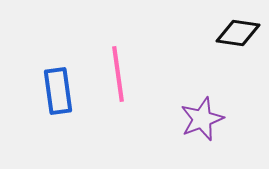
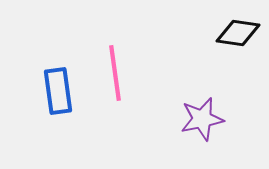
pink line: moved 3 px left, 1 px up
purple star: rotated 9 degrees clockwise
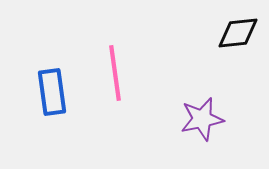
black diamond: rotated 15 degrees counterclockwise
blue rectangle: moved 6 px left, 1 px down
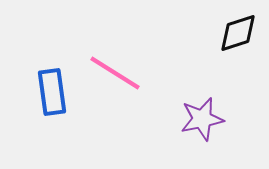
black diamond: rotated 12 degrees counterclockwise
pink line: rotated 50 degrees counterclockwise
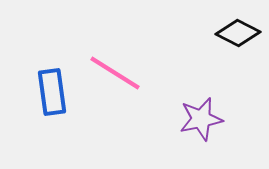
black diamond: rotated 45 degrees clockwise
purple star: moved 1 px left
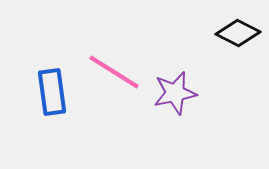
pink line: moved 1 px left, 1 px up
purple star: moved 26 px left, 26 px up
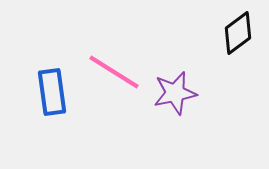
black diamond: rotated 63 degrees counterclockwise
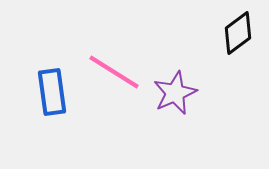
purple star: rotated 12 degrees counterclockwise
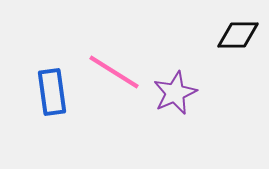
black diamond: moved 2 px down; rotated 36 degrees clockwise
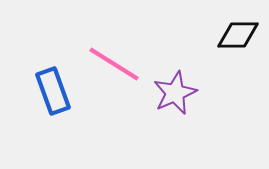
pink line: moved 8 px up
blue rectangle: moved 1 px right, 1 px up; rotated 12 degrees counterclockwise
